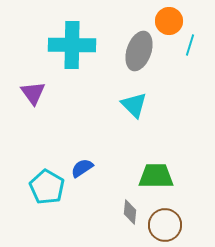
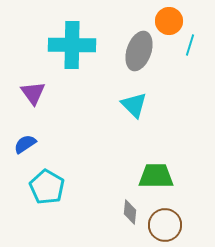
blue semicircle: moved 57 px left, 24 px up
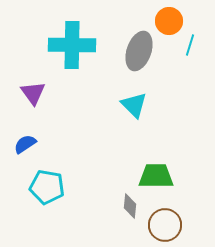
cyan pentagon: rotated 20 degrees counterclockwise
gray diamond: moved 6 px up
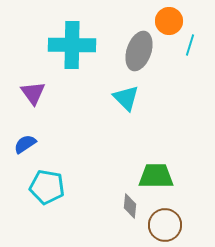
cyan triangle: moved 8 px left, 7 px up
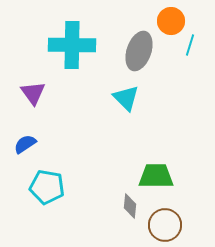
orange circle: moved 2 px right
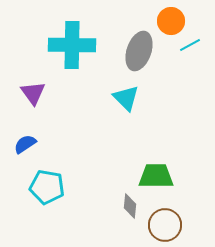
cyan line: rotated 45 degrees clockwise
